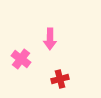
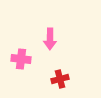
pink cross: rotated 30 degrees counterclockwise
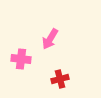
pink arrow: rotated 30 degrees clockwise
